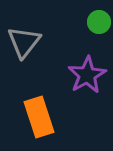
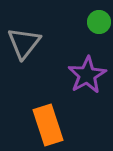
gray triangle: moved 1 px down
orange rectangle: moved 9 px right, 8 px down
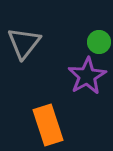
green circle: moved 20 px down
purple star: moved 1 px down
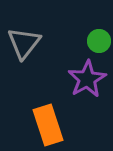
green circle: moved 1 px up
purple star: moved 3 px down
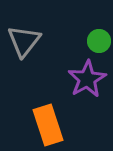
gray triangle: moved 2 px up
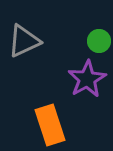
gray triangle: rotated 27 degrees clockwise
orange rectangle: moved 2 px right
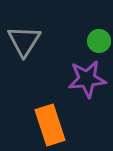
gray triangle: rotated 33 degrees counterclockwise
purple star: rotated 24 degrees clockwise
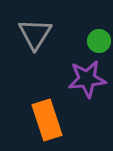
gray triangle: moved 11 px right, 7 px up
orange rectangle: moved 3 px left, 5 px up
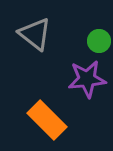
gray triangle: rotated 24 degrees counterclockwise
orange rectangle: rotated 27 degrees counterclockwise
